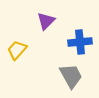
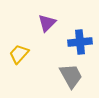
purple triangle: moved 1 px right, 2 px down
yellow trapezoid: moved 2 px right, 4 px down
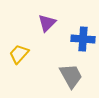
blue cross: moved 3 px right, 3 px up; rotated 10 degrees clockwise
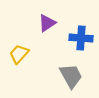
purple triangle: rotated 12 degrees clockwise
blue cross: moved 2 px left, 1 px up
